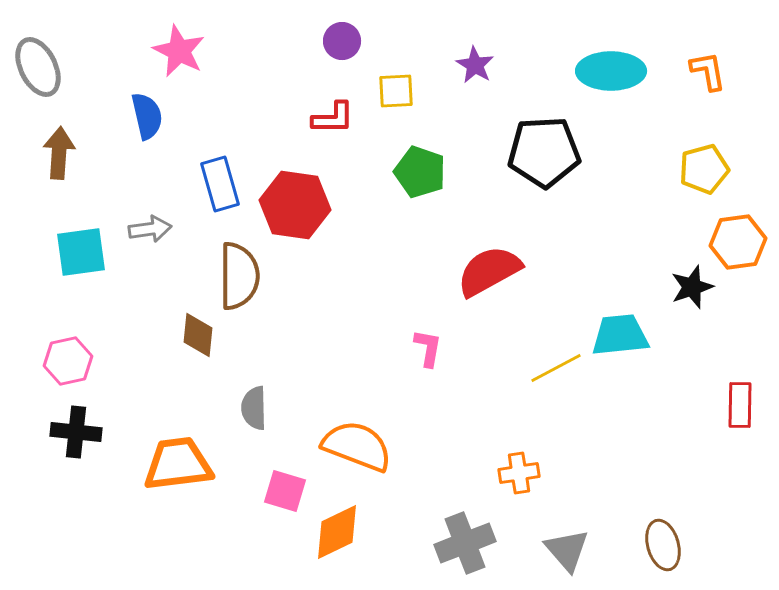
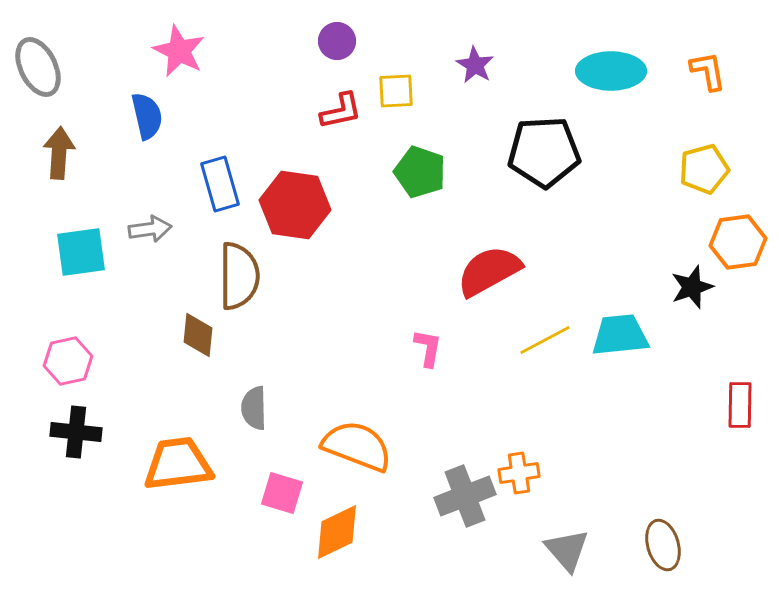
purple circle: moved 5 px left
red L-shape: moved 8 px right, 7 px up; rotated 12 degrees counterclockwise
yellow line: moved 11 px left, 28 px up
pink square: moved 3 px left, 2 px down
gray cross: moved 47 px up
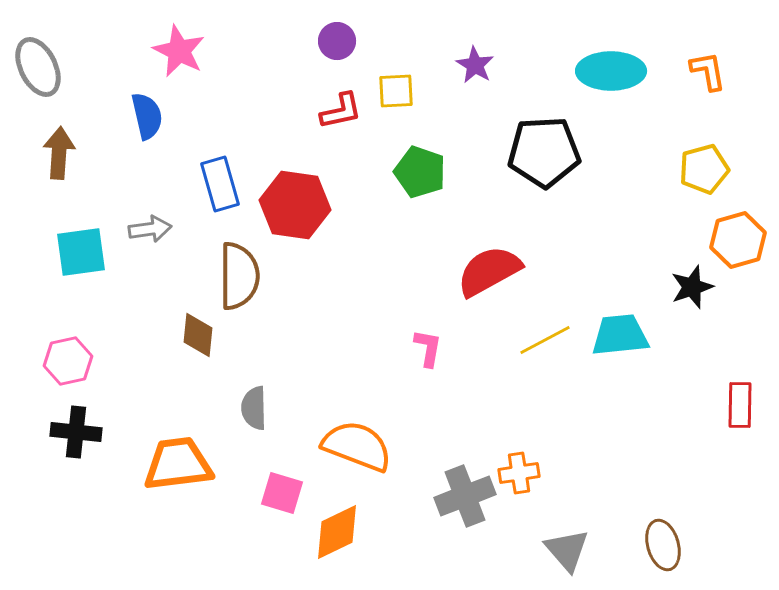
orange hexagon: moved 2 px up; rotated 8 degrees counterclockwise
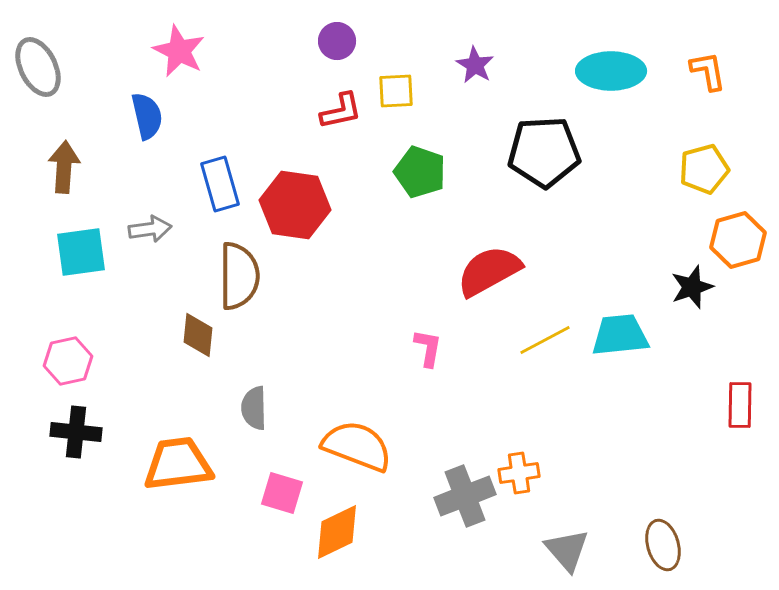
brown arrow: moved 5 px right, 14 px down
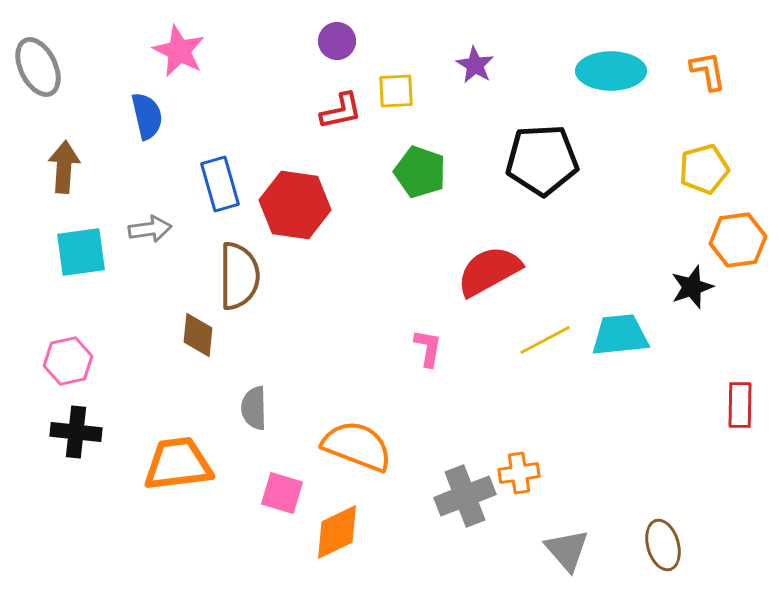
black pentagon: moved 2 px left, 8 px down
orange hexagon: rotated 8 degrees clockwise
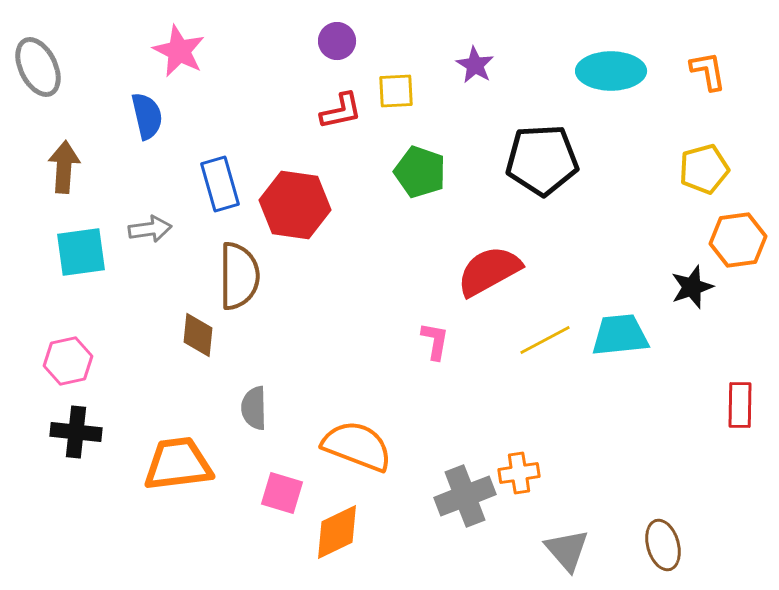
pink L-shape: moved 7 px right, 7 px up
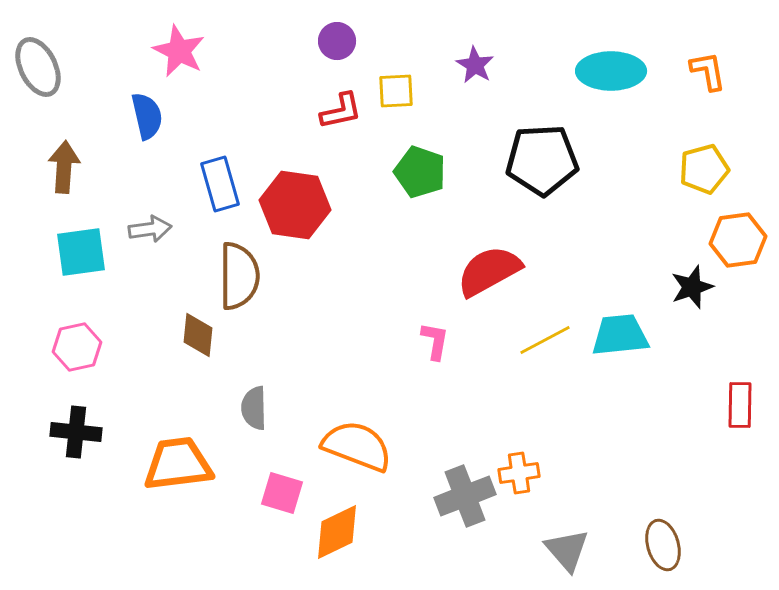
pink hexagon: moved 9 px right, 14 px up
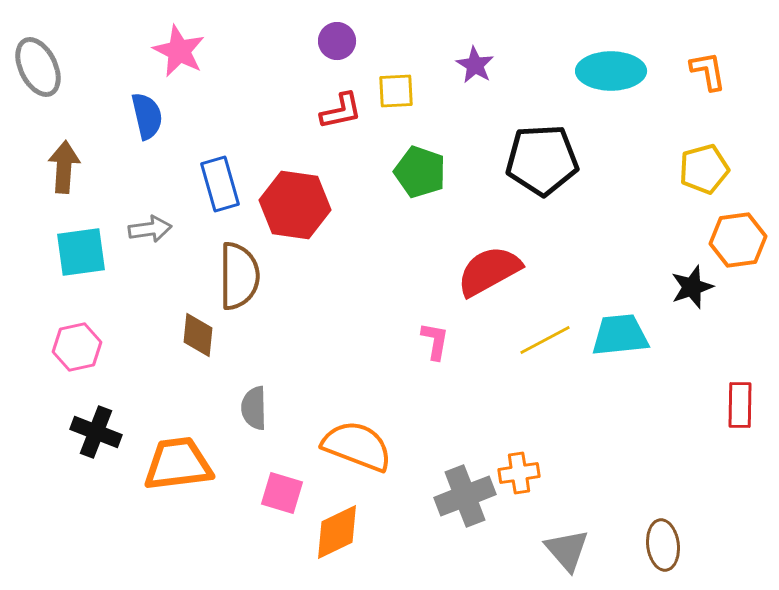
black cross: moved 20 px right; rotated 15 degrees clockwise
brown ellipse: rotated 9 degrees clockwise
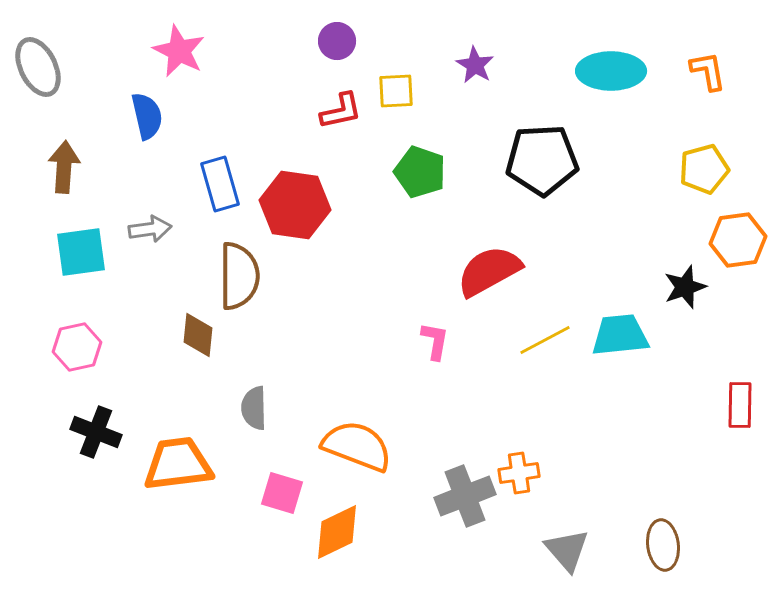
black star: moved 7 px left
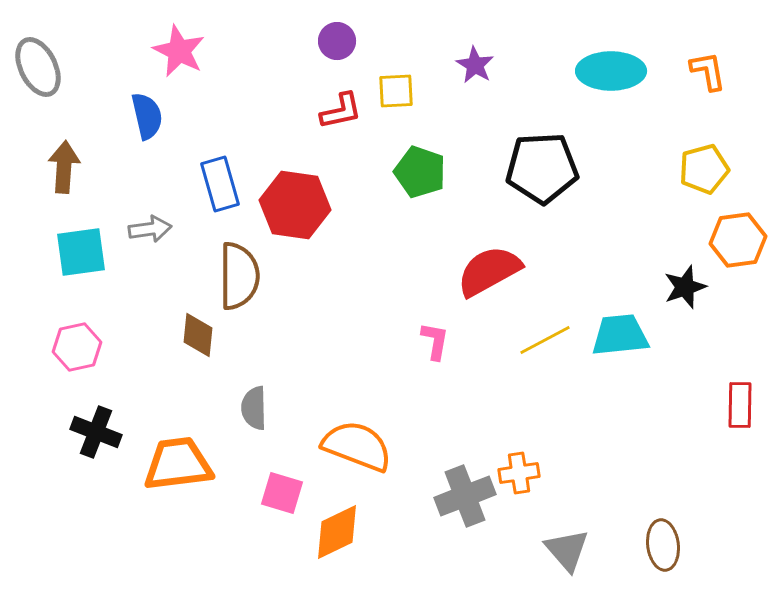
black pentagon: moved 8 px down
